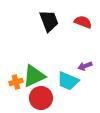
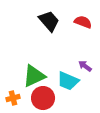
black trapezoid: rotated 20 degrees counterclockwise
purple arrow: rotated 56 degrees clockwise
orange cross: moved 3 px left, 16 px down
red circle: moved 2 px right
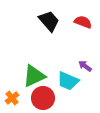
orange cross: moved 1 px left; rotated 24 degrees counterclockwise
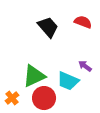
black trapezoid: moved 1 px left, 6 px down
red circle: moved 1 px right
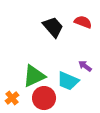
black trapezoid: moved 5 px right
